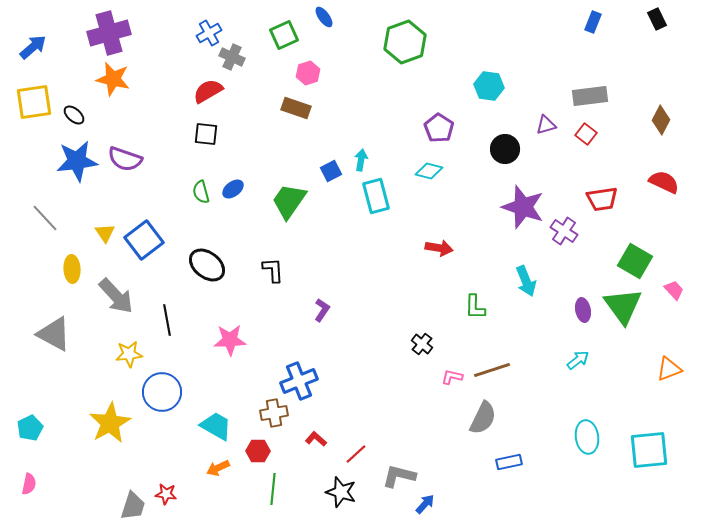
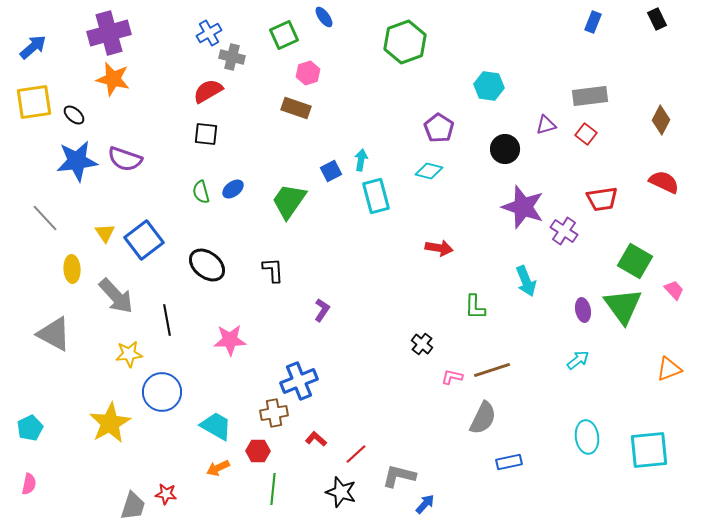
gray cross at (232, 57): rotated 10 degrees counterclockwise
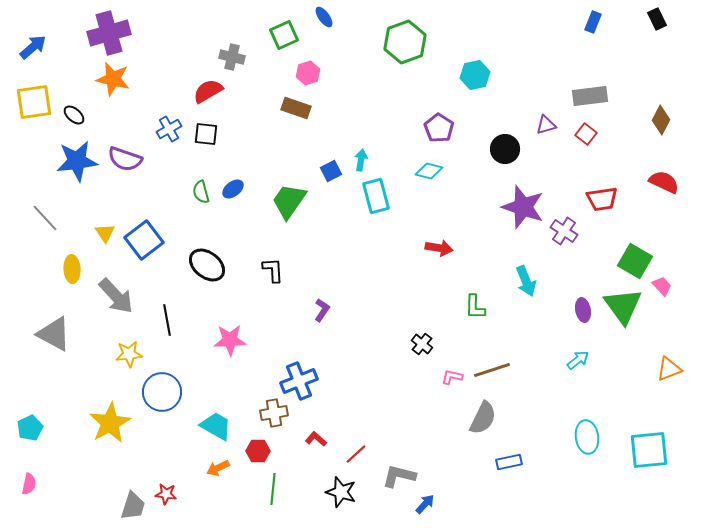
blue cross at (209, 33): moved 40 px left, 96 px down
cyan hexagon at (489, 86): moved 14 px left, 11 px up; rotated 20 degrees counterclockwise
pink trapezoid at (674, 290): moved 12 px left, 4 px up
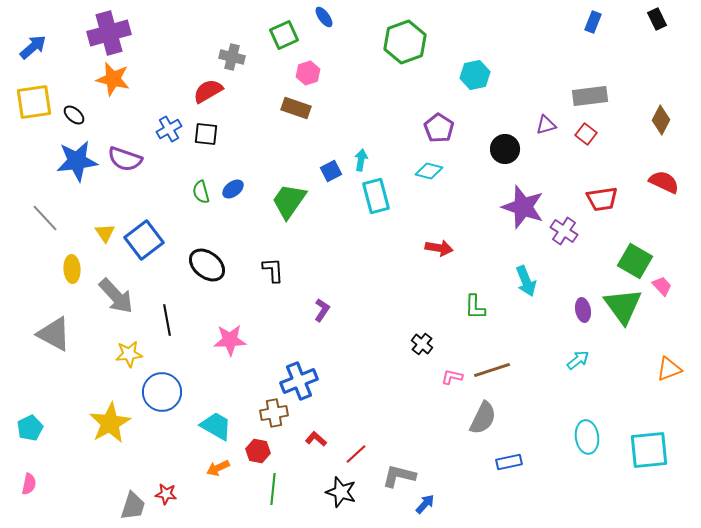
red hexagon at (258, 451): rotated 10 degrees clockwise
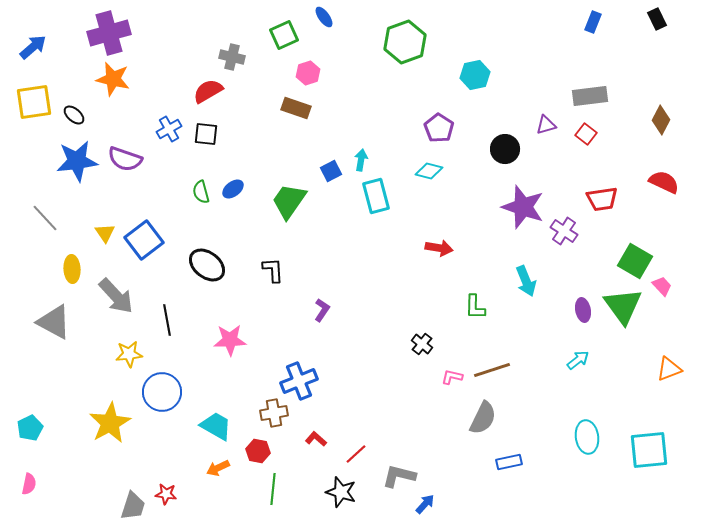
gray triangle at (54, 334): moved 12 px up
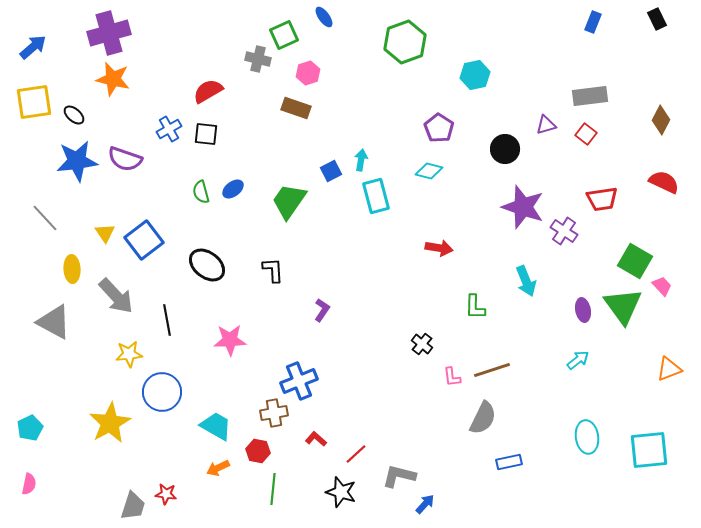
gray cross at (232, 57): moved 26 px right, 2 px down
pink L-shape at (452, 377): rotated 110 degrees counterclockwise
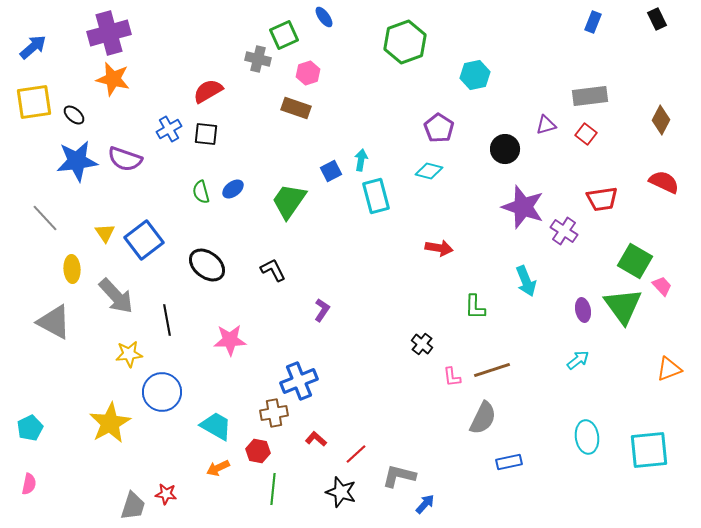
black L-shape at (273, 270): rotated 24 degrees counterclockwise
